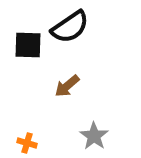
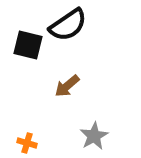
black semicircle: moved 2 px left, 2 px up
black square: rotated 12 degrees clockwise
gray star: rotated 8 degrees clockwise
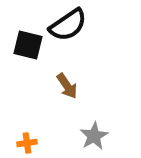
brown arrow: rotated 84 degrees counterclockwise
orange cross: rotated 24 degrees counterclockwise
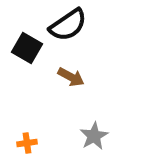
black square: moved 1 px left, 3 px down; rotated 16 degrees clockwise
brown arrow: moved 4 px right, 9 px up; rotated 28 degrees counterclockwise
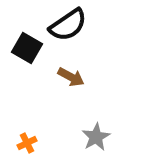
gray star: moved 2 px right, 1 px down
orange cross: rotated 18 degrees counterclockwise
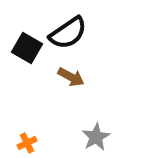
black semicircle: moved 8 px down
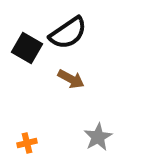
brown arrow: moved 2 px down
gray star: moved 2 px right
orange cross: rotated 12 degrees clockwise
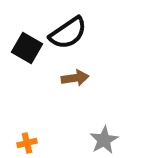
brown arrow: moved 4 px right, 1 px up; rotated 36 degrees counterclockwise
gray star: moved 6 px right, 3 px down
